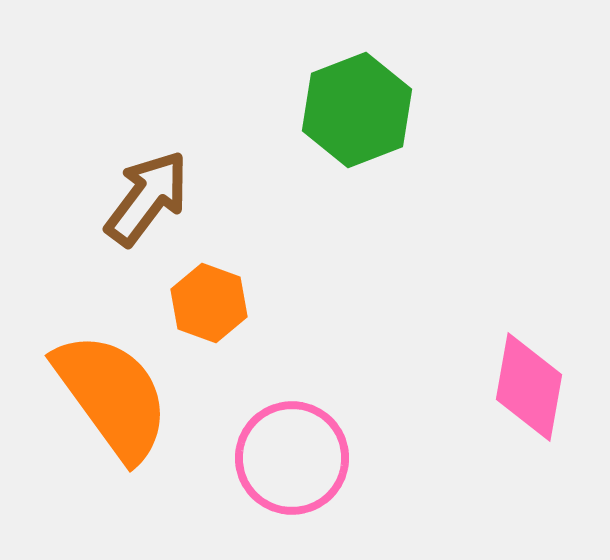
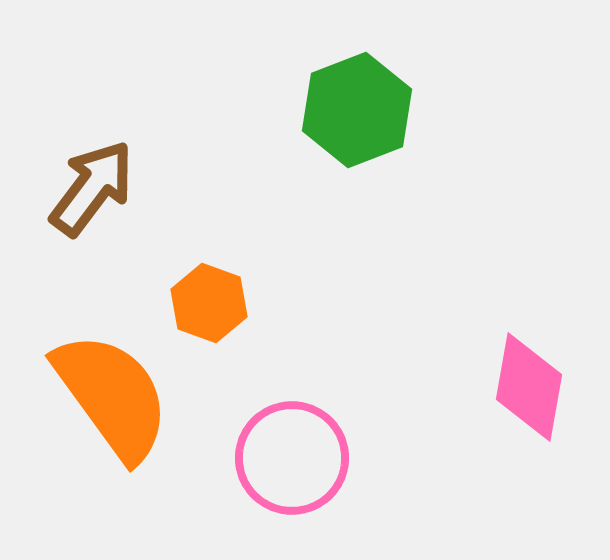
brown arrow: moved 55 px left, 10 px up
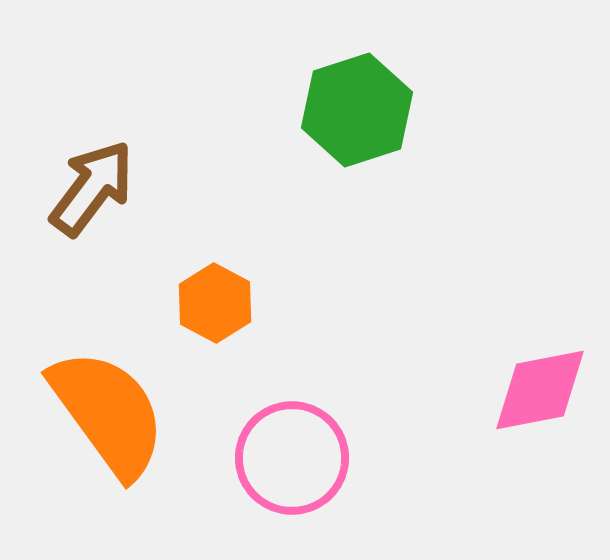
green hexagon: rotated 3 degrees clockwise
orange hexagon: moved 6 px right; rotated 8 degrees clockwise
pink diamond: moved 11 px right, 3 px down; rotated 69 degrees clockwise
orange semicircle: moved 4 px left, 17 px down
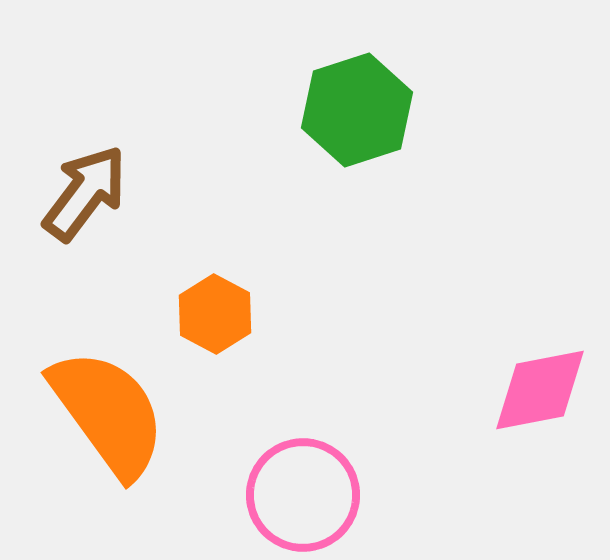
brown arrow: moved 7 px left, 5 px down
orange hexagon: moved 11 px down
pink circle: moved 11 px right, 37 px down
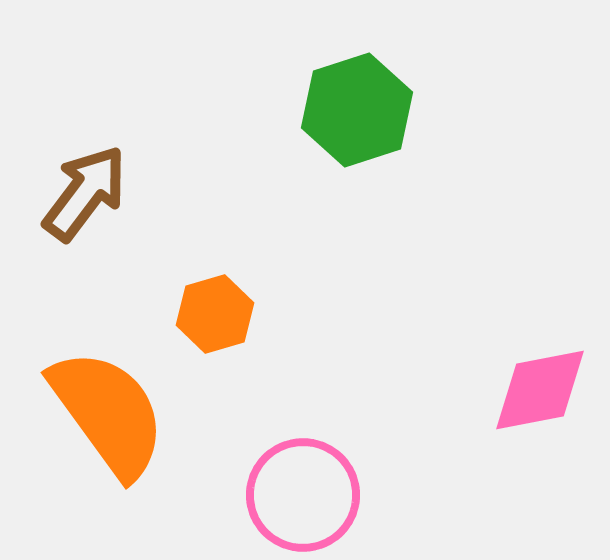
orange hexagon: rotated 16 degrees clockwise
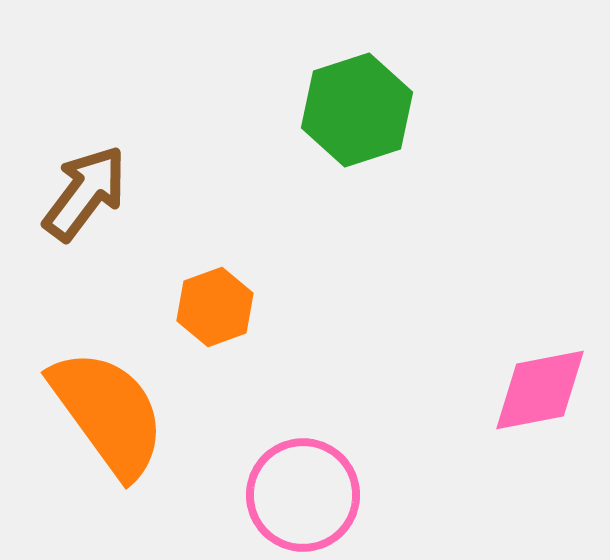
orange hexagon: moved 7 px up; rotated 4 degrees counterclockwise
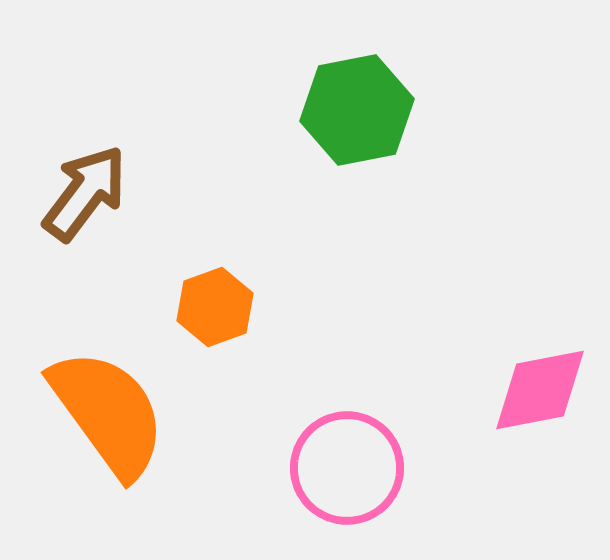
green hexagon: rotated 7 degrees clockwise
pink circle: moved 44 px right, 27 px up
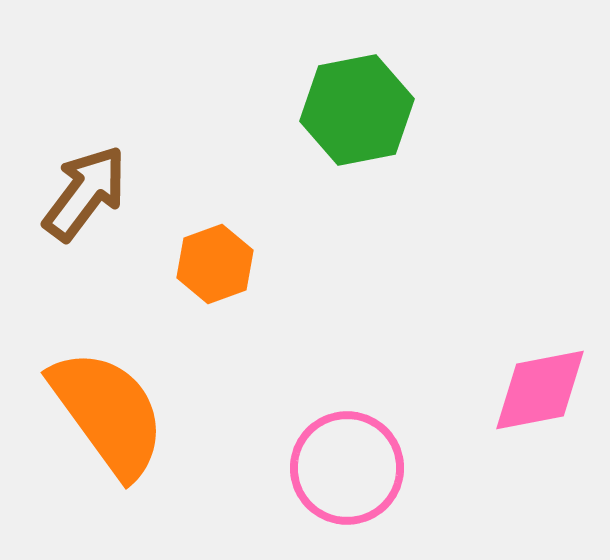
orange hexagon: moved 43 px up
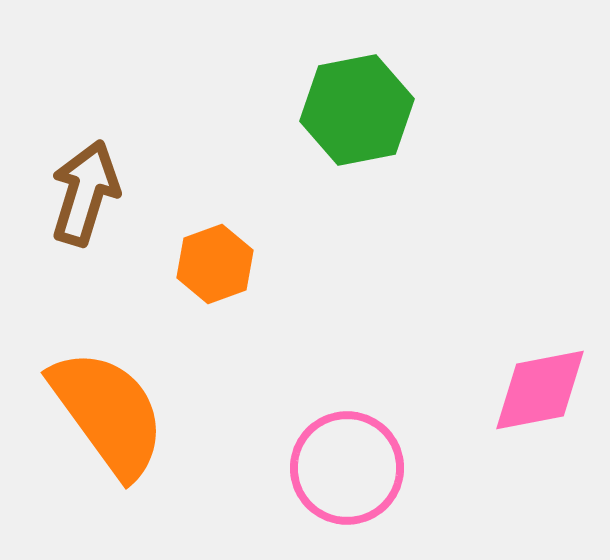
brown arrow: rotated 20 degrees counterclockwise
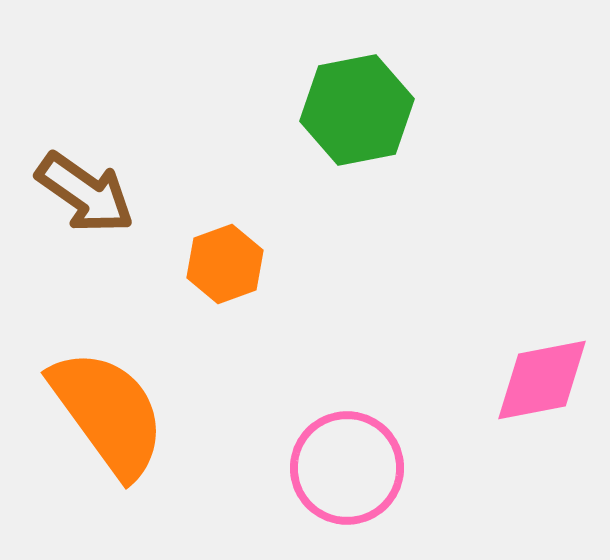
brown arrow: rotated 108 degrees clockwise
orange hexagon: moved 10 px right
pink diamond: moved 2 px right, 10 px up
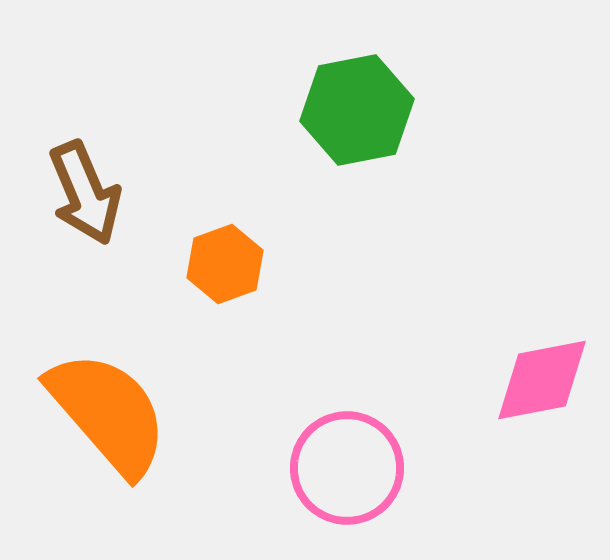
brown arrow: rotated 32 degrees clockwise
orange semicircle: rotated 5 degrees counterclockwise
